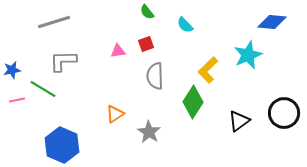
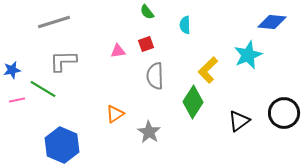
cyan semicircle: rotated 42 degrees clockwise
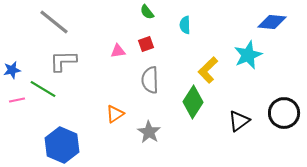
gray line: rotated 56 degrees clockwise
gray semicircle: moved 5 px left, 4 px down
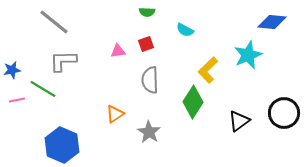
green semicircle: rotated 49 degrees counterclockwise
cyan semicircle: moved 5 px down; rotated 60 degrees counterclockwise
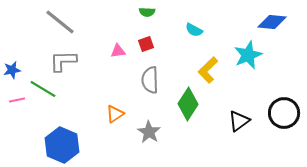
gray line: moved 6 px right
cyan semicircle: moved 9 px right
green diamond: moved 5 px left, 2 px down
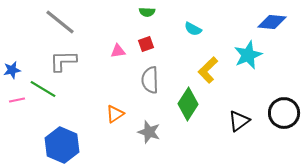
cyan semicircle: moved 1 px left, 1 px up
gray star: rotated 15 degrees counterclockwise
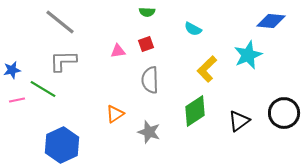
blue diamond: moved 1 px left, 1 px up
yellow L-shape: moved 1 px left, 1 px up
green diamond: moved 7 px right, 7 px down; rotated 24 degrees clockwise
blue hexagon: rotated 12 degrees clockwise
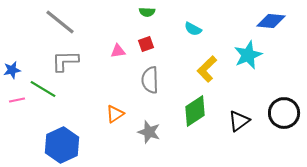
gray L-shape: moved 2 px right
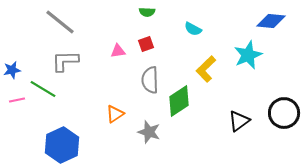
yellow L-shape: moved 1 px left
green diamond: moved 16 px left, 10 px up
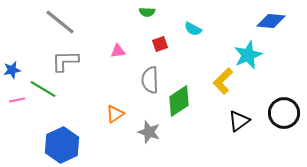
red square: moved 14 px right
yellow L-shape: moved 17 px right, 12 px down
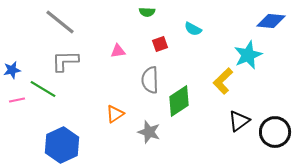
black circle: moved 9 px left, 19 px down
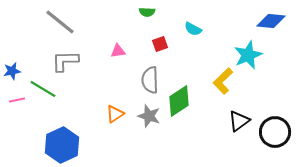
blue star: moved 1 px down
gray star: moved 16 px up
